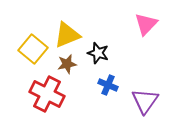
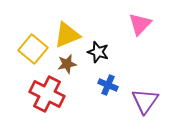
pink triangle: moved 6 px left
black star: moved 1 px up
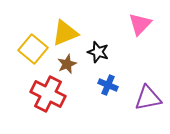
yellow triangle: moved 2 px left, 2 px up
brown star: rotated 12 degrees counterclockwise
red cross: moved 1 px right
purple triangle: moved 3 px right, 3 px up; rotated 44 degrees clockwise
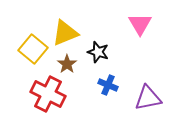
pink triangle: rotated 15 degrees counterclockwise
brown star: rotated 12 degrees counterclockwise
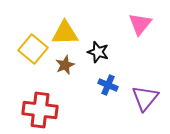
pink triangle: rotated 10 degrees clockwise
yellow triangle: rotated 20 degrees clockwise
brown star: moved 2 px left, 1 px down; rotated 12 degrees clockwise
red cross: moved 8 px left, 16 px down; rotated 20 degrees counterclockwise
purple triangle: moved 3 px left; rotated 40 degrees counterclockwise
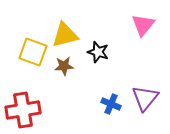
pink triangle: moved 3 px right, 1 px down
yellow triangle: moved 2 px down; rotated 12 degrees counterclockwise
yellow square: moved 3 px down; rotated 20 degrees counterclockwise
brown star: moved 1 px left, 1 px down; rotated 18 degrees clockwise
blue cross: moved 3 px right, 19 px down
red cross: moved 17 px left; rotated 16 degrees counterclockwise
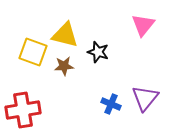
yellow triangle: rotated 28 degrees clockwise
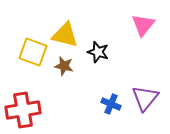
brown star: rotated 18 degrees clockwise
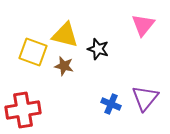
black star: moved 3 px up
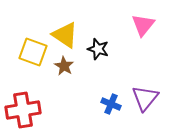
yellow triangle: rotated 20 degrees clockwise
brown star: rotated 18 degrees clockwise
